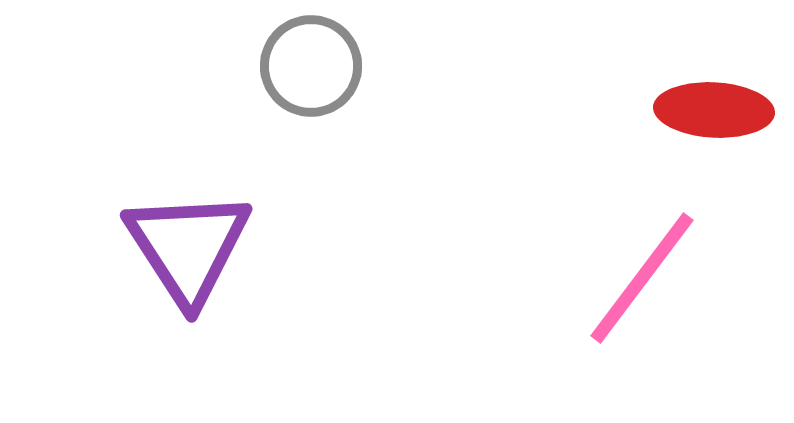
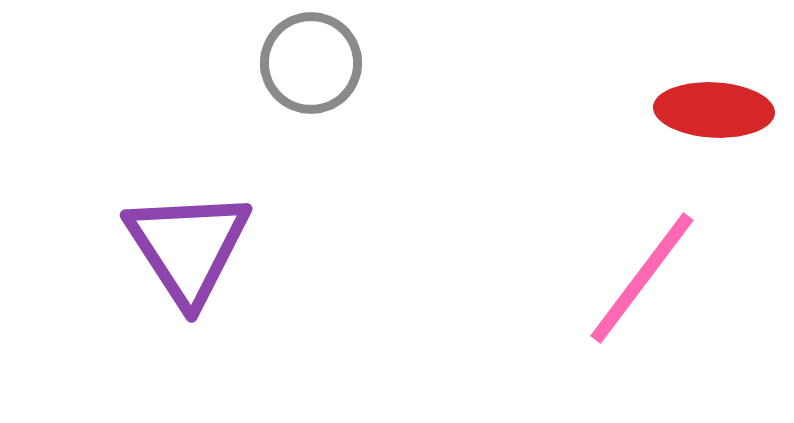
gray circle: moved 3 px up
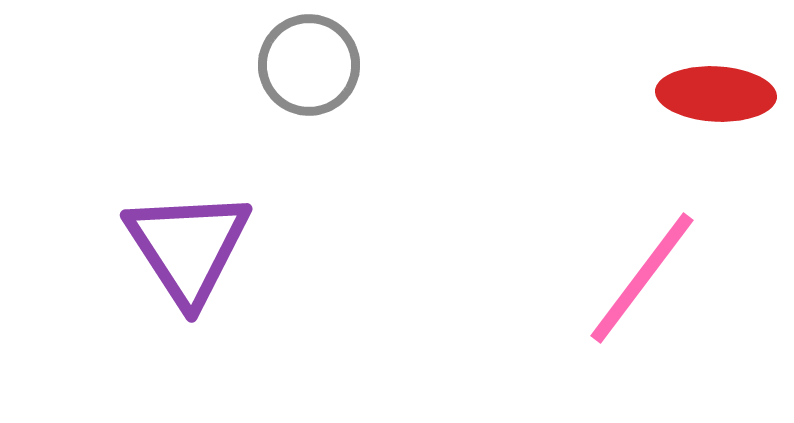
gray circle: moved 2 px left, 2 px down
red ellipse: moved 2 px right, 16 px up
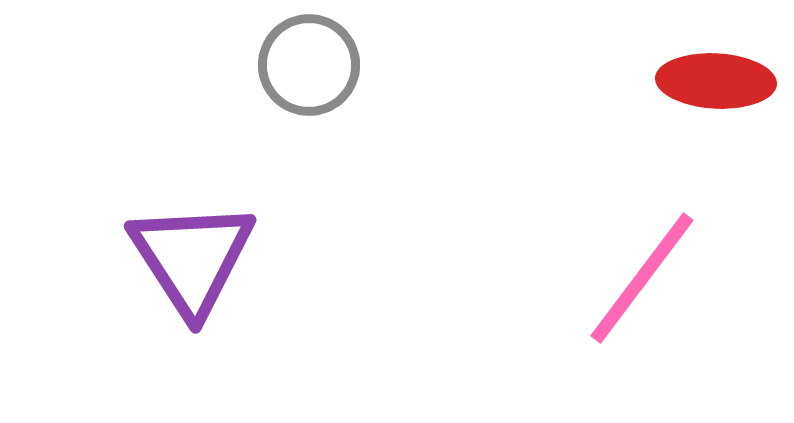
red ellipse: moved 13 px up
purple triangle: moved 4 px right, 11 px down
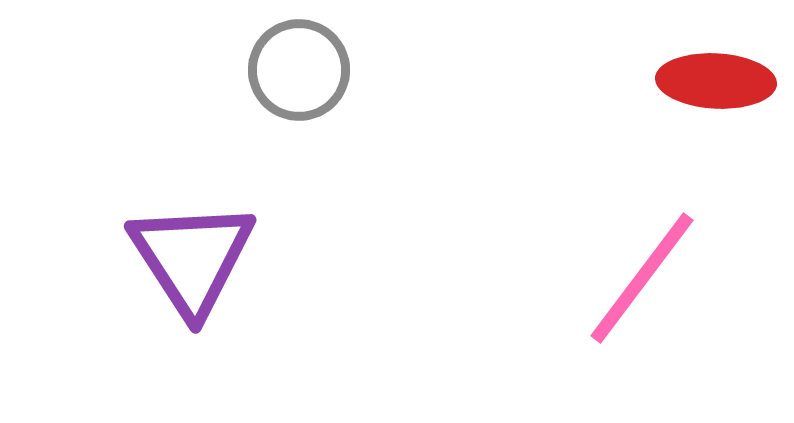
gray circle: moved 10 px left, 5 px down
